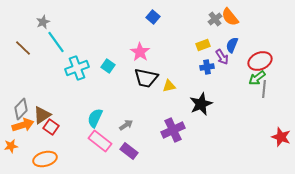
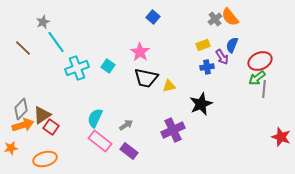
orange star: moved 2 px down
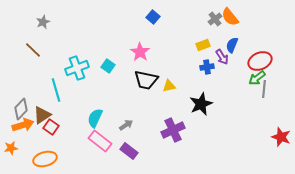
cyan line: moved 48 px down; rotated 20 degrees clockwise
brown line: moved 10 px right, 2 px down
black trapezoid: moved 2 px down
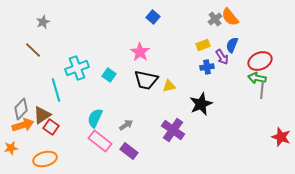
cyan square: moved 1 px right, 9 px down
green arrow: rotated 48 degrees clockwise
gray line: moved 2 px left, 1 px down
purple cross: rotated 30 degrees counterclockwise
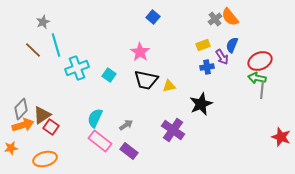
cyan line: moved 45 px up
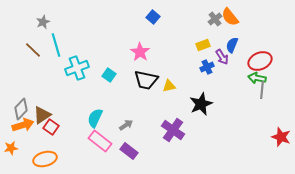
blue cross: rotated 16 degrees counterclockwise
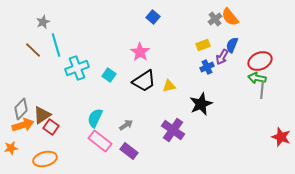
purple arrow: rotated 63 degrees clockwise
black trapezoid: moved 2 px left, 1 px down; rotated 45 degrees counterclockwise
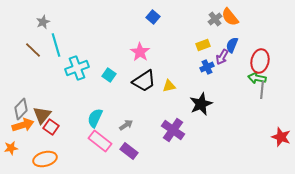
red ellipse: rotated 55 degrees counterclockwise
brown triangle: rotated 18 degrees counterclockwise
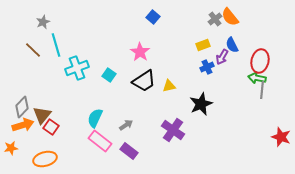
blue semicircle: rotated 49 degrees counterclockwise
gray diamond: moved 1 px right, 2 px up
